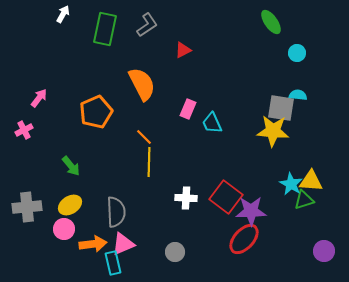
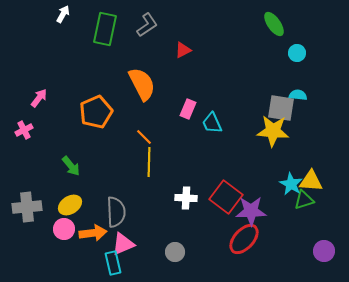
green ellipse: moved 3 px right, 2 px down
orange arrow: moved 11 px up
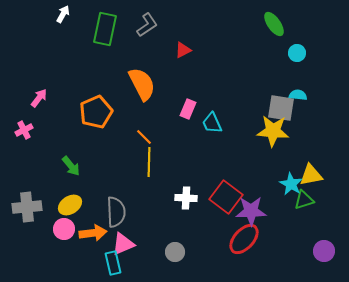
yellow triangle: moved 6 px up; rotated 15 degrees counterclockwise
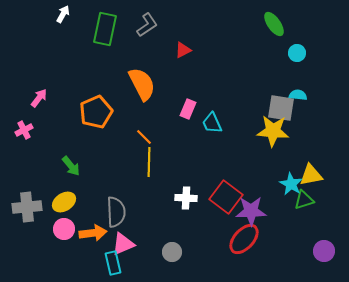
yellow ellipse: moved 6 px left, 3 px up
gray circle: moved 3 px left
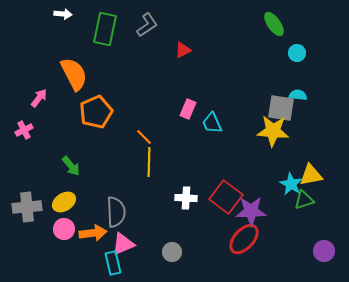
white arrow: rotated 66 degrees clockwise
orange semicircle: moved 68 px left, 10 px up
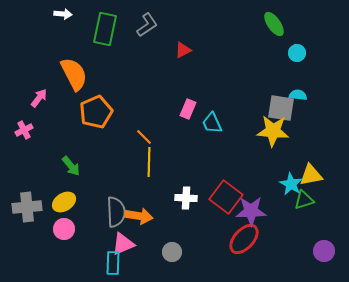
orange arrow: moved 46 px right, 17 px up; rotated 16 degrees clockwise
cyan rectangle: rotated 15 degrees clockwise
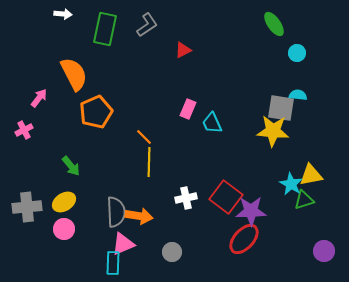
white cross: rotated 15 degrees counterclockwise
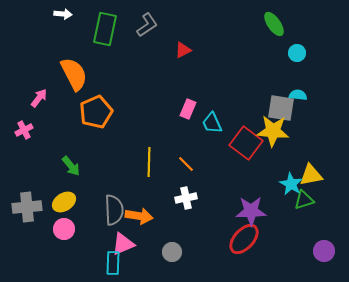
orange line: moved 42 px right, 27 px down
red square: moved 20 px right, 54 px up
gray semicircle: moved 2 px left, 2 px up
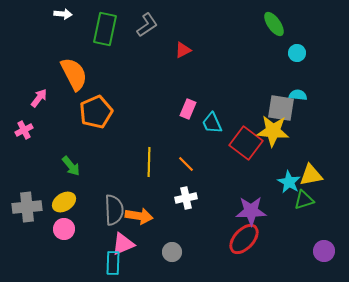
cyan star: moved 2 px left, 2 px up
